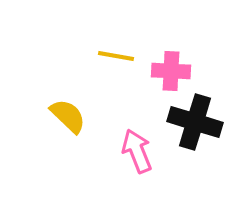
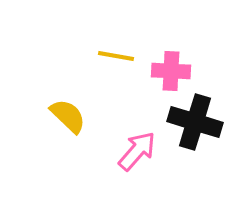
pink arrow: rotated 63 degrees clockwise
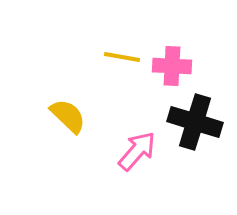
yellow line: moved 6 px right, 1 px down
pink cross: moved 1 px right, 5 px up
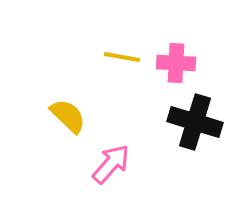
pink cross: moved 4 px right, 3 px up
pink arrow: moved 26 px left, 13 px down
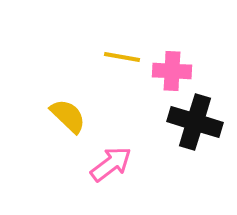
pink cross: moved 4 px left, 8 px down
pink arrow: rotated 12 degrees clockwise
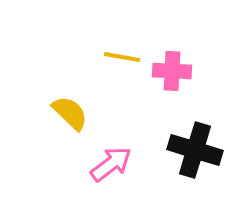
yellow semicircle: moved 2 px right, 3 px up
black cross: moved 28 px down
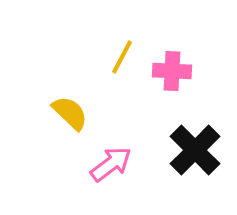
yellow line: rotated 72 degrees counterclockwise
black cross: rotated 28 degrees clockwise
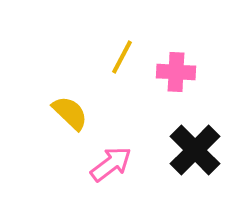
pink cross: moved 4 px right, 1 px down
